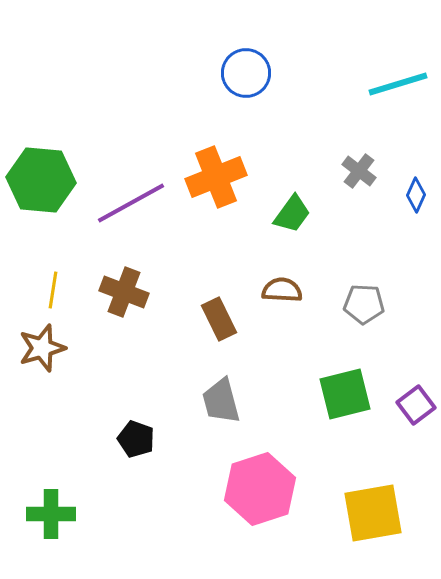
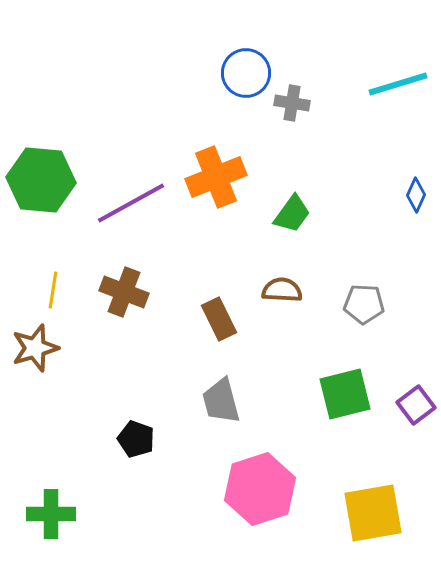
gray cross: moved 67 px left, 68 px up; rotated 28 degrees counterclockwise
brown star: moved 7 px left
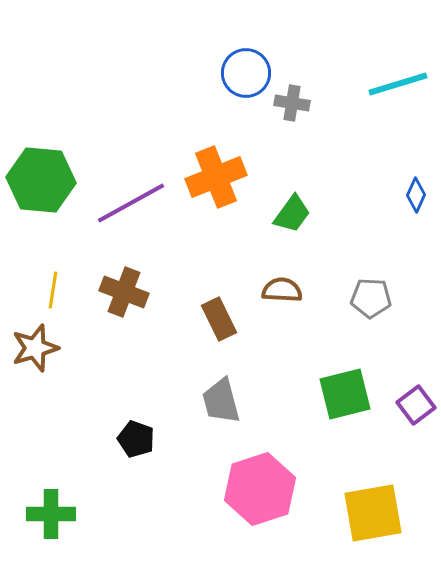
gray pentagon: moved 7 px right, 6 px up
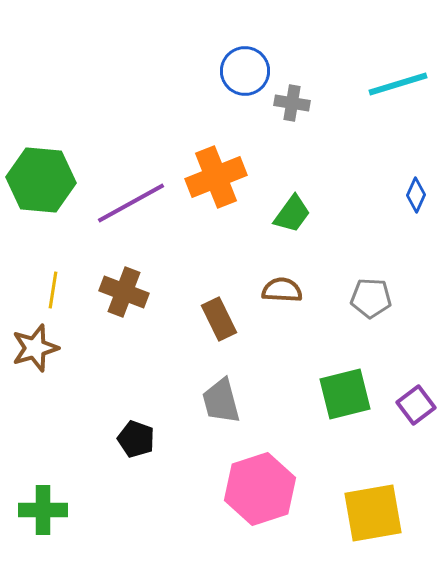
blue circle: moved 1 px left, 2 px up
green cross: moved 8 px left, 4 px up
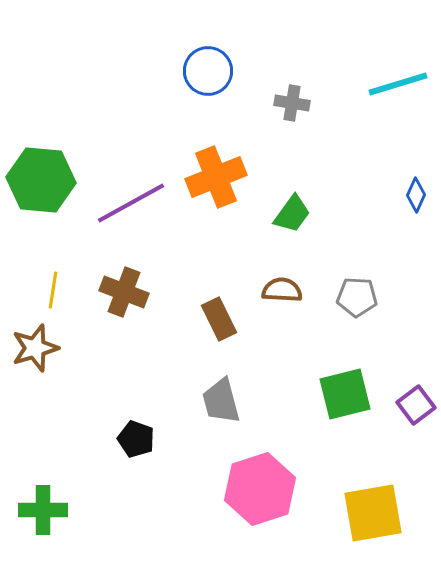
blue circle: moved 37 px left
gray pentagon: moved 14 px left, 1 px up
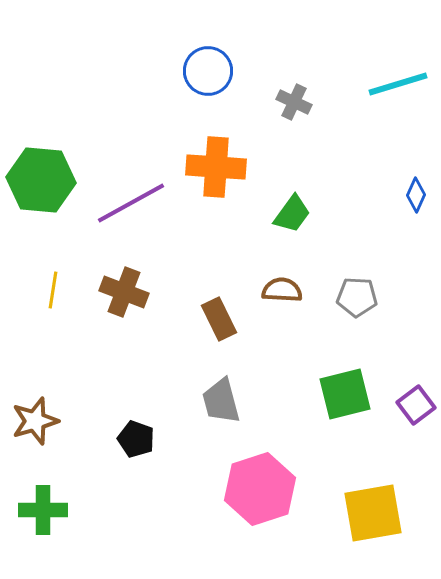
gray cross: moved 2 px right, 1 px up; rotated 16 degrees clockwise
orange cross: moved 10 px up; rotated 26 degrees clockwise
brown star: moved 73 px down
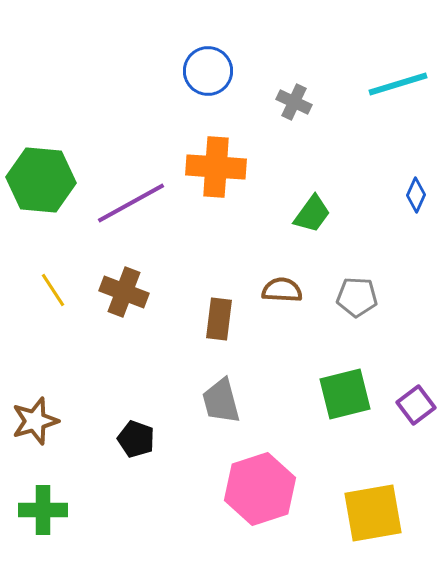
green trapezoid: moved 20 px right
yellow line: rotated 42 degrees counterclockwise
brown rectangle: rotated 33 degrees clockwise
